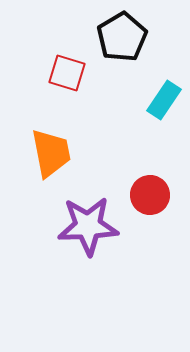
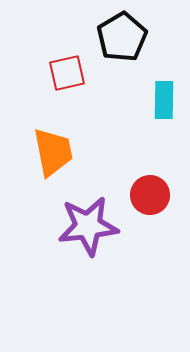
red square: rotated 30 degrees counterclockwise
cyan rectangle: rotated 33 degrees counterclockwise
orange trapezoid: moved 2 px right, 1 px up
purple star: rotated 4 degrees counterclockwise
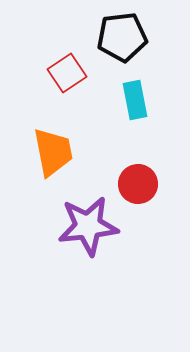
black pentagon: rotated 24 degrees clockwise
red square: rotated 21 degrees counterclockwise
cyan rectangle: moved 29 px left; rotated 12 degrees counterclockwise
red circle: moved 12 px left, 11 px up
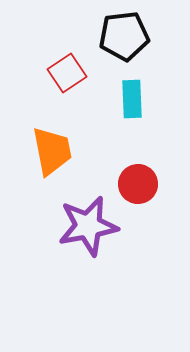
black pentagon: moved 2 px right, 1 px up
cyan rectangle: moved 3 px left, 1 px up; rotated 9 degrees clockwise
orange trapezoid: moved 1 px left, 1 px up
purple star: rotated 4 degrees counterclockwise
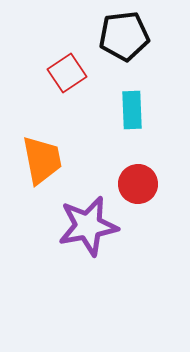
cyan rectangle: moved 11 px down
orange trapezoid: moved 10 px left, 9 px down
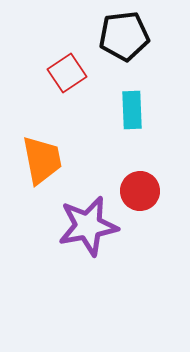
red circle: moved 2 px right, 7 px down
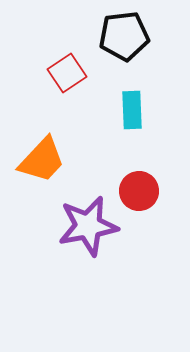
orange trapezoid: rotated 54 degrees clockwise
red circle: moved 1 px left
